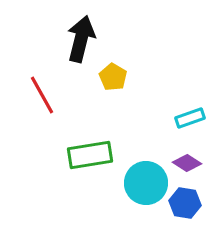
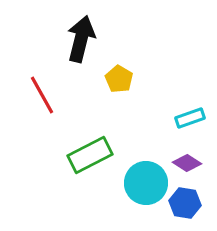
yellow pentagon: moved 6 px right, 2 px down
green rectangle: rotated 18 degrees counterclockwise
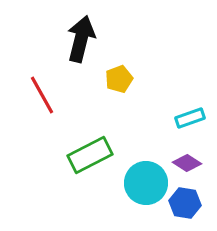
yellow pentagon: rotated 20 degrees clockwise
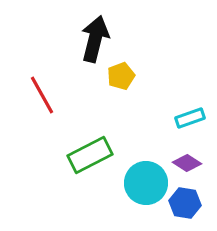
black arrow: moved 14 px right
yellow pentagon: moved 2 px right, 3 px up
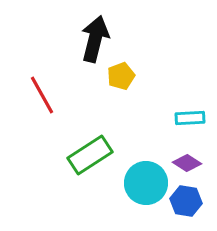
cyan rectangle: rotated 16 degrees clockwise
green rectangle: rotated 6 degrees counterclockwise
blue hexagon: moved 1 px right, 2 px up
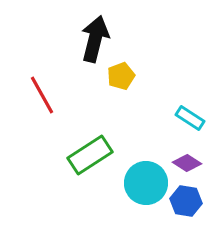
cyan rectangle: rotated 36 degrees clockwise
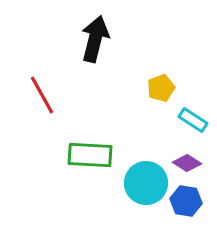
yellow pentagon: moved 40 px right, 12 px down
cyan rectangle: moved 3 px right, 2 px down
green rectangle: rotated 36 degrees clockwise
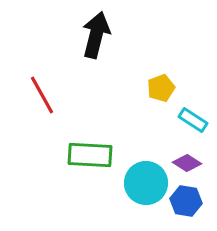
black arrow: moved 1 px right, 4 px up
